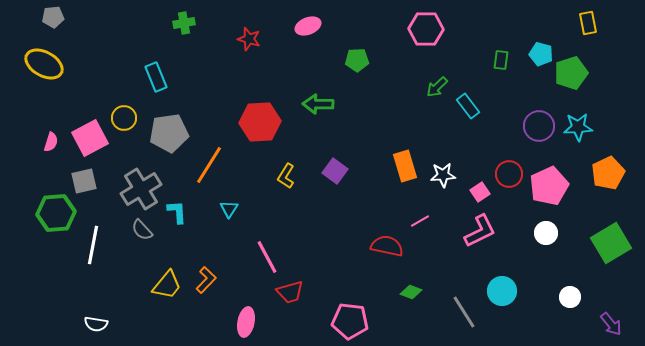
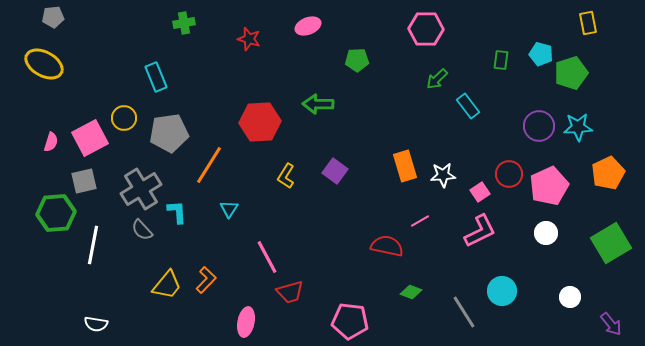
green arrow at (437, 87): moved 8 px up
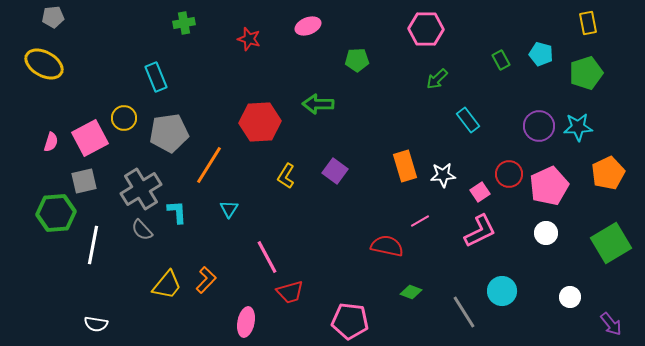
green rectangle at (501, 60): rotated 36 degrees counterclockwise
green pentagon at (571, 73): moved 15 px right
cyan rectangle at (468, 106): moved 14 px down
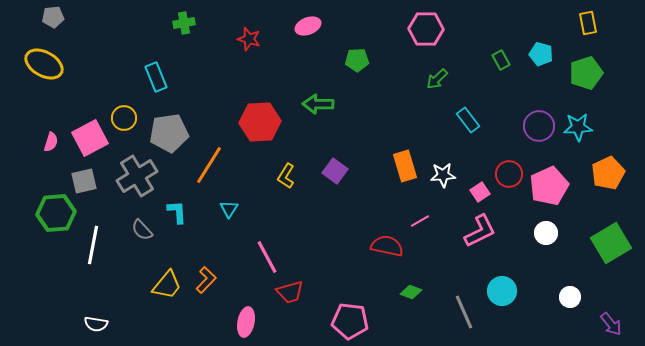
gray cross at (141, 189): moved 4 px left, 13 px up
gray line at (464, 312): rotated 8 degrees clockwise
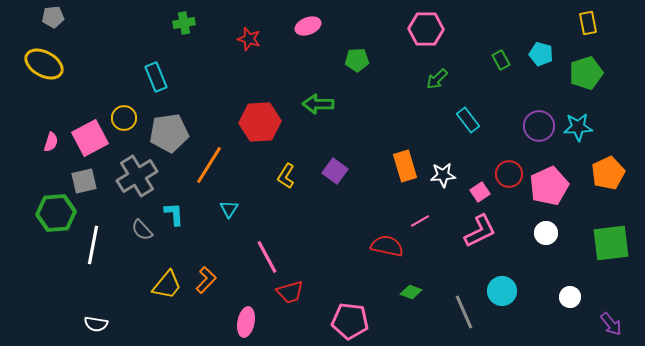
cyan L-shape at (177, 212): moved 3 px left, 2 px down
green square at (611, 243): rotated 24 degrees clockwise
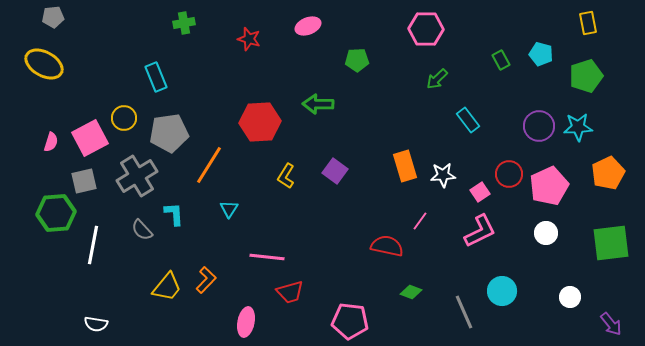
green pentagon at (586, 73): moved 3 px down
pink line at (420, 221): rotated 24 degrees counterclockwise
pink line at (267, 257): rotated 56 degrees counterclockwise
yellow trapezoid at (167, 285): moved 2 px down
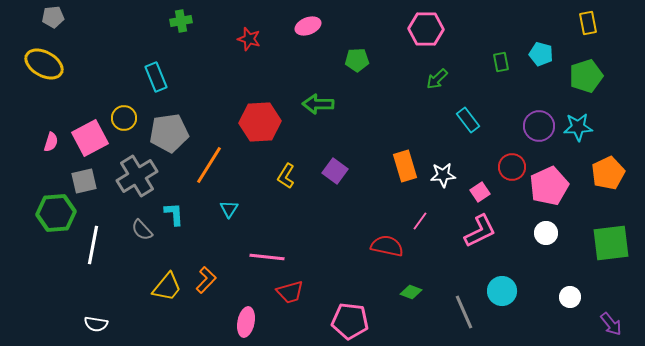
green cross at (184, 23): moved 3 px left, 2 px up
green rectangle at (501, 60): moved 2 px down; rotated 18 degrees clockwise
red circle at (509, 174): moved 3 px right, 7 px up
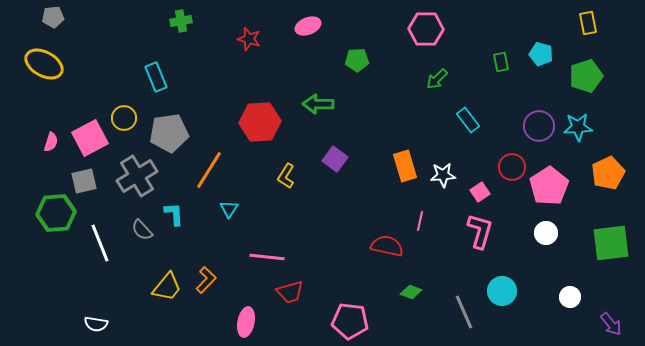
orange line at (209, 165): moved 5 px down
purple square at (335, 171): moved 12 px up
pink pentagon at (549, 186): rotated 9 degrees counterclockwise
pink line at (420, 221): rotated 24 degrees counterclockwise
pink L-shape at (480, 231): rotated 48 degrees counterclockwise
white line at (93, 245): moved 7 px right, 2 px up; rotated 33 degrees counterclockwise
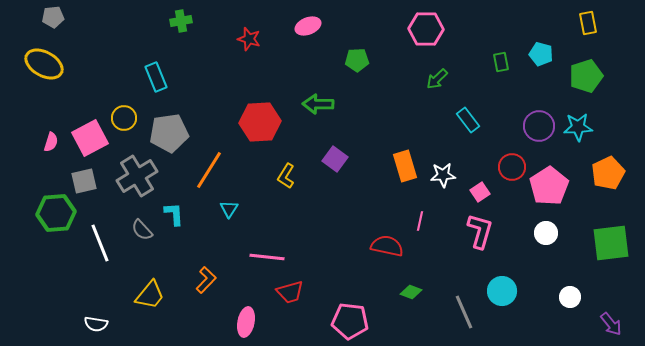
yellow trapezoid at (167, 287): moved 17 px left, 8 px down
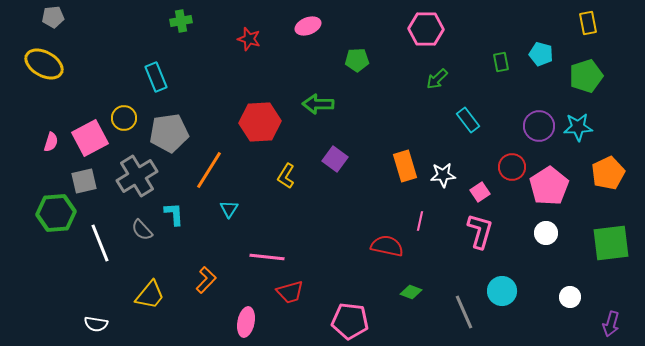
purple arrow at (611, 324): rotated 55 degrees clockwise
